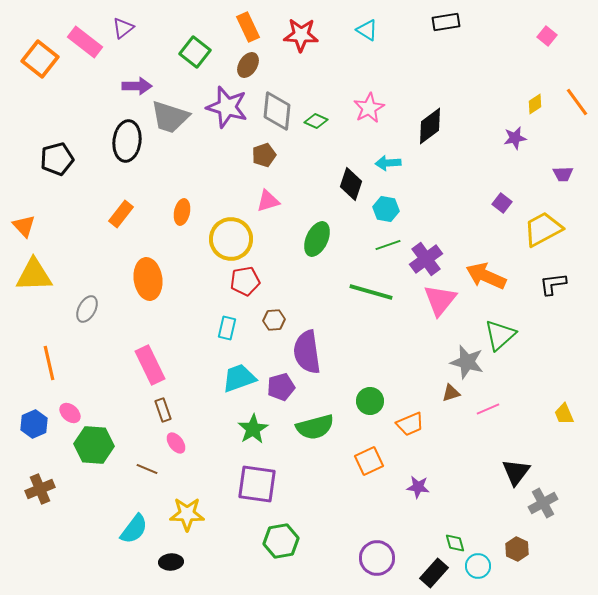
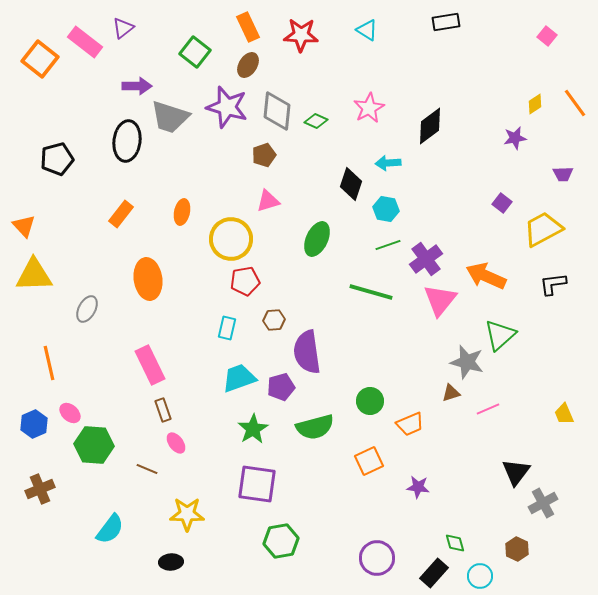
orange line at (577, 102): moved 2 px left, 1 px down
cyan semicircle at (134, 529): moved 24 px left
cyan circle at (478, 566): moved 2 px right, 10 px down
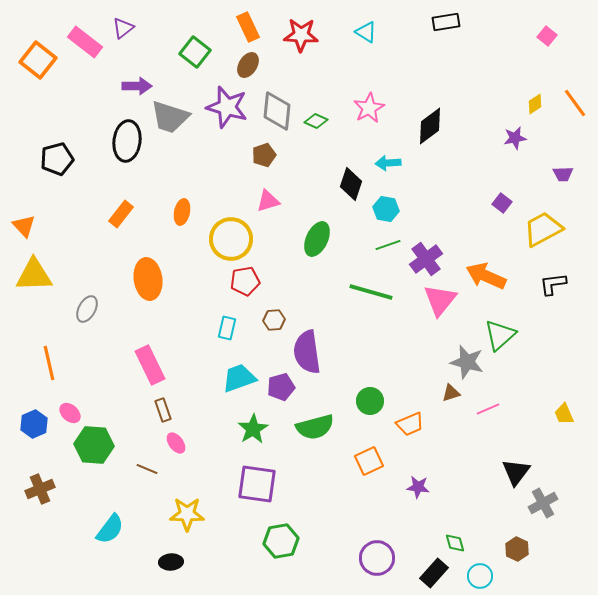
cyan triangle at (367, 30): moved 1 px left, 2 px down
orange square at (40, 59): moved 2 px left, 1 px down
